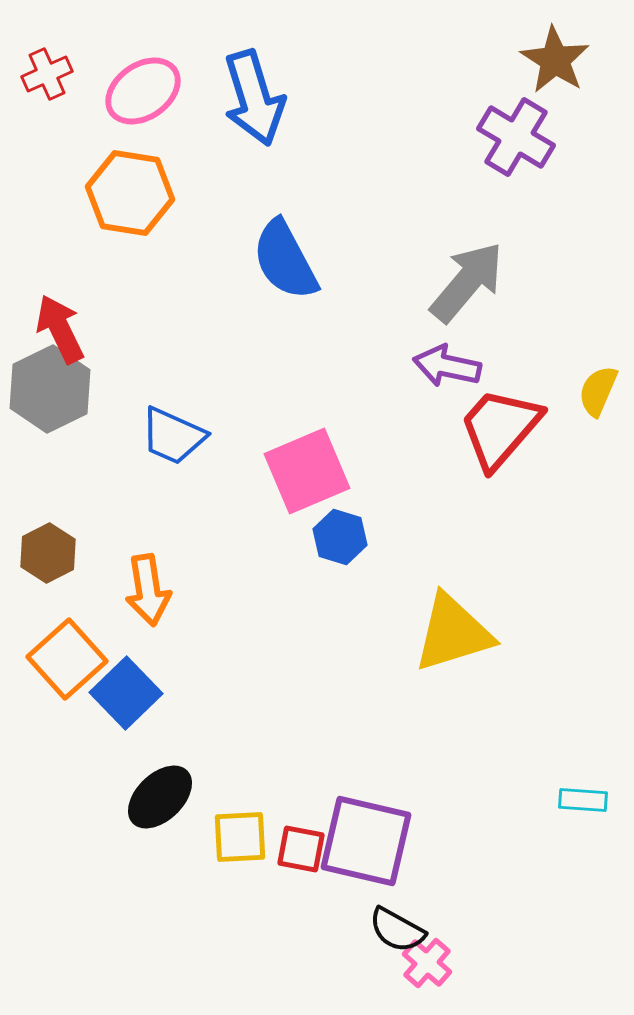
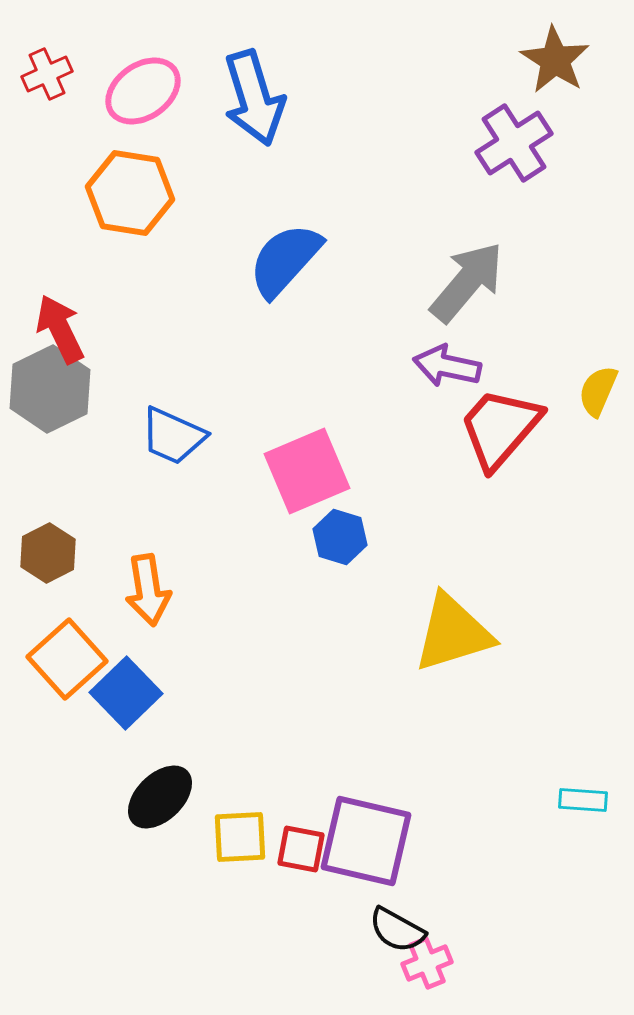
purple cross: moved 2 px left, 6 px down; rotated 26 degrees clockwise
blue semicircle: rotated 70 degrees clockwise
pink cross: rotated 27 degrees clockwise
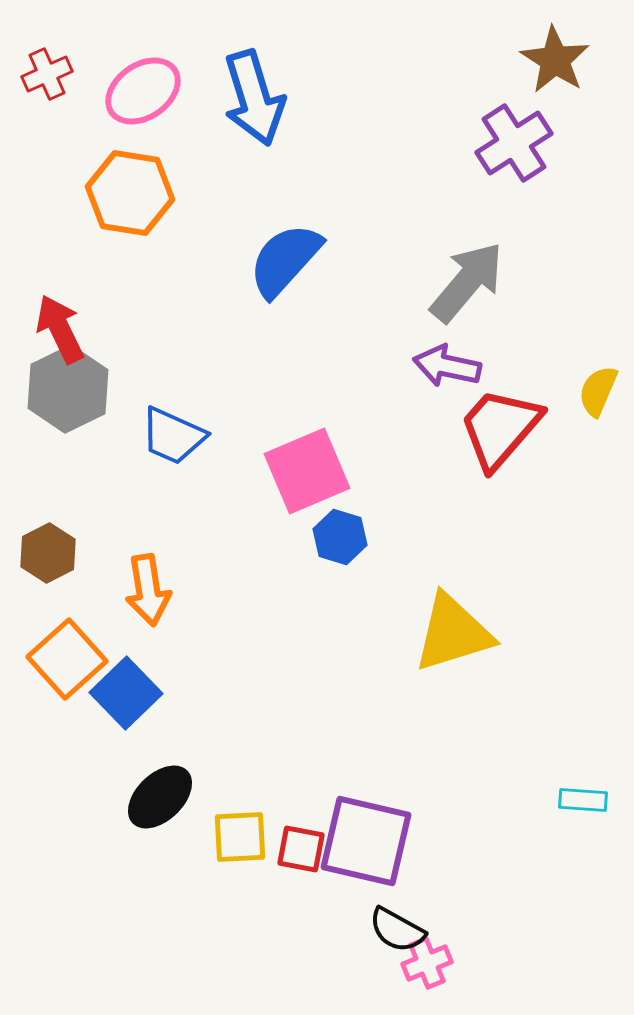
gray hexagon: moved 18 px right
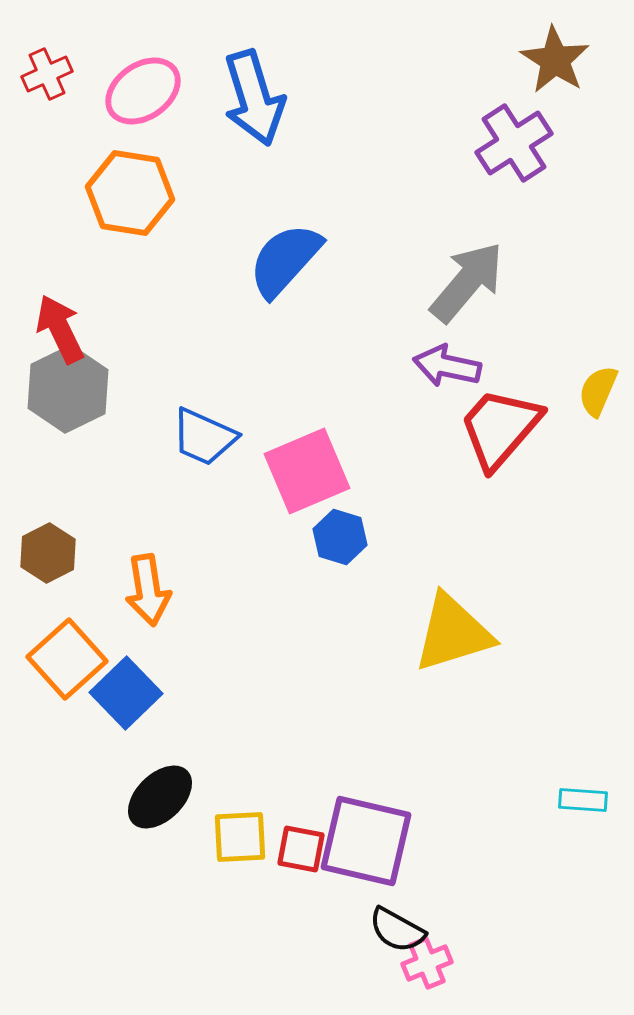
blue trapezoid: moved 31 px right, 1 px down
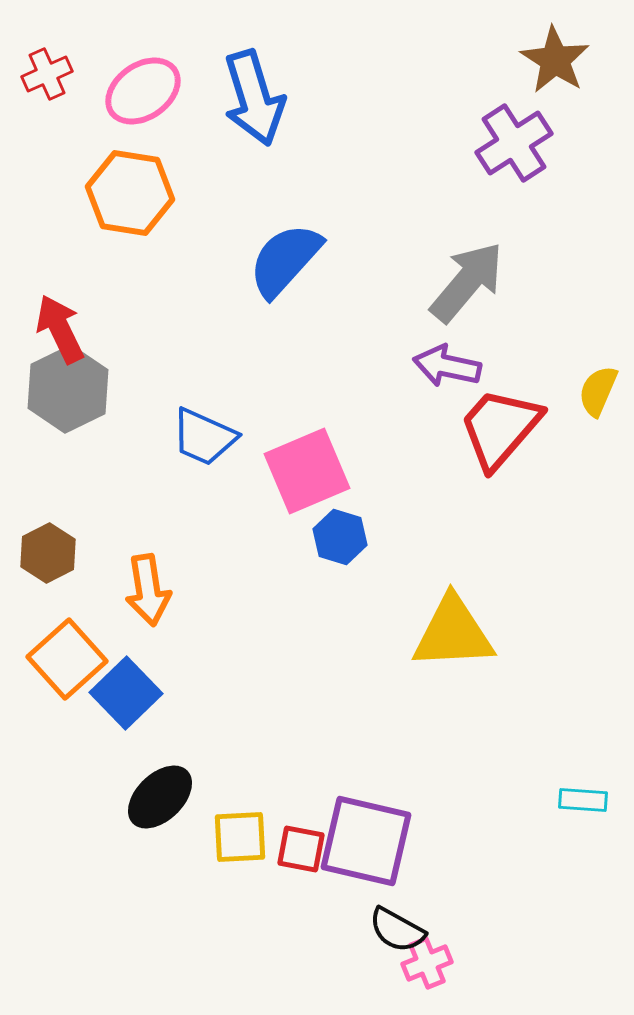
yellow triangle: rotated 14 degrees clockwise
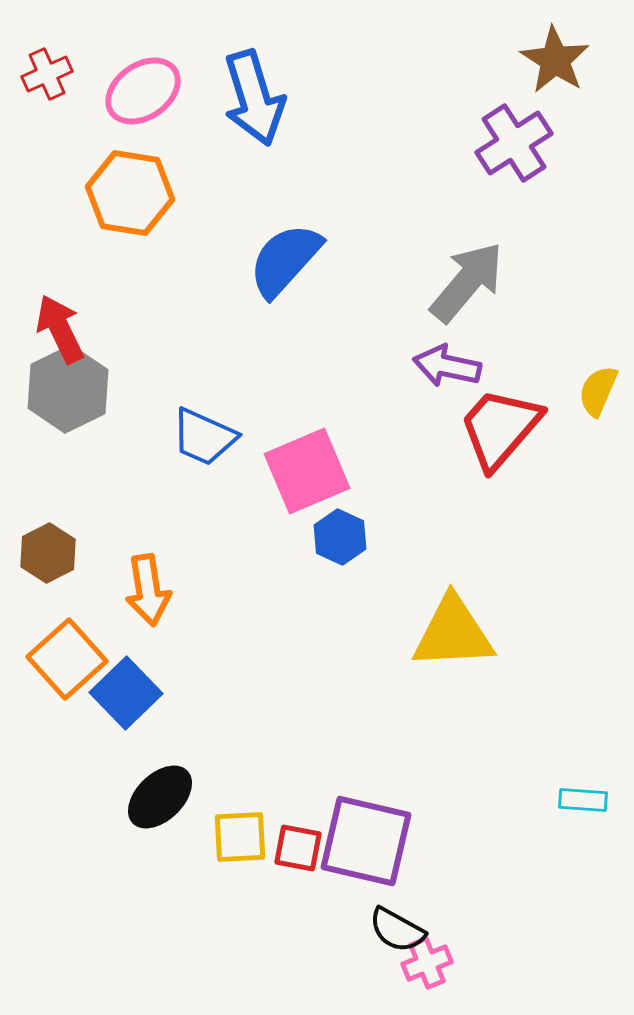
blue hexagon: rotated 8 degrees clockwise
red square: moved 3 px left, 1 px up
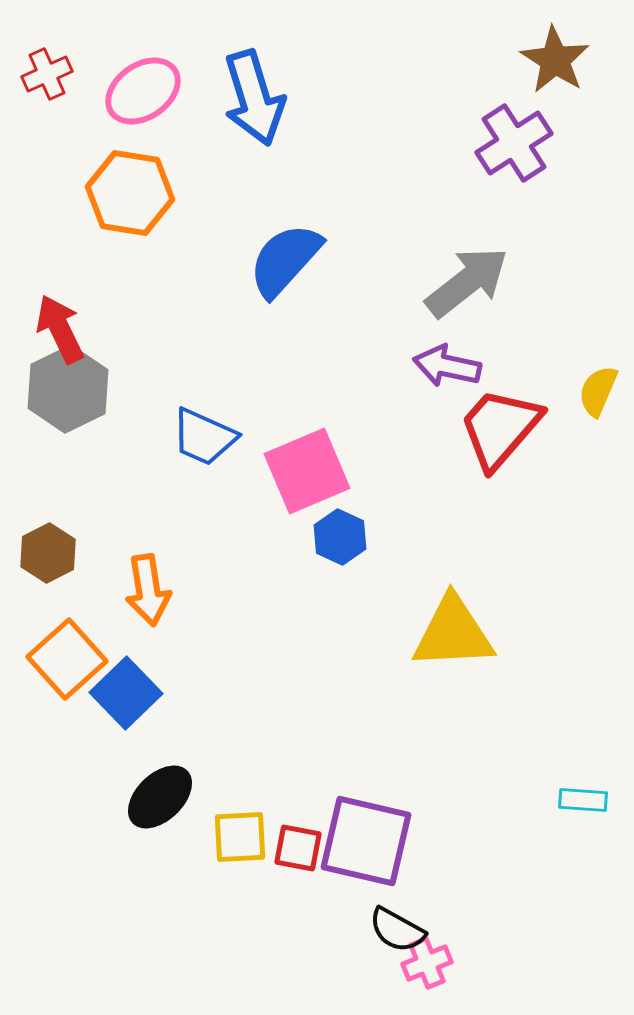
gray arrow: rotated 12 degrees clockwise
